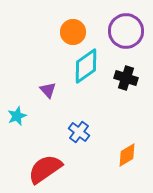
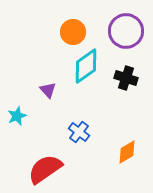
orange diamond: moved 3 px up
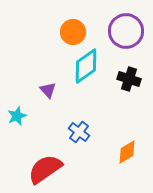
black cross: moved 3 px right, 1 px down
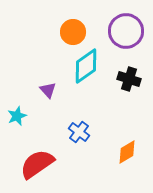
red semicircle: moved 8 px left, 5 px up
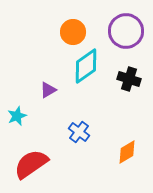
purple triangle: rotated 42 degrees clockwise
red semicircle: moved 6 px left
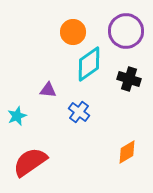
cyan diamond: moved 3 px right, 2 px up
purple triangle: rotated 36 degrees clockwise
blue cross: moved 20 px up
red semicircle: moved 1 px left, 2 px up
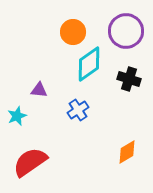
purple triangle: moved 9 px left
blue cross: moved 1 px left, 2 px up; rotated 20 degrees clockwise
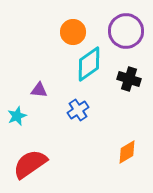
red semicircle: moved 2 px down
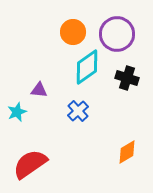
purple circle: moved 9 px left, 3 px down
cyan diamond: moved 2 px left, 3 px down
black cross: moved 2 px left, 1 px up
blue cross: moved 1 px down; rotated 10 degrees counterclockwise
cyan star: moved 4 px up
